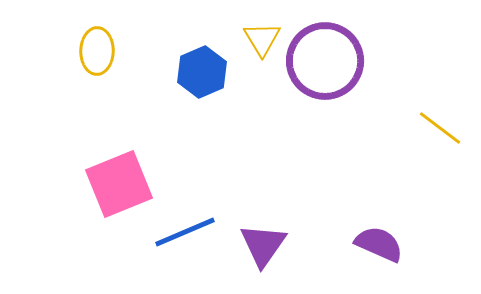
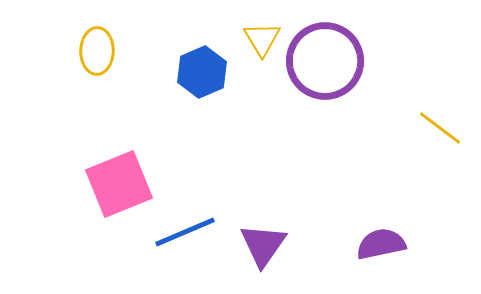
purple semicircle: moved 2 px right; rotated 36 degrees counterclockwise
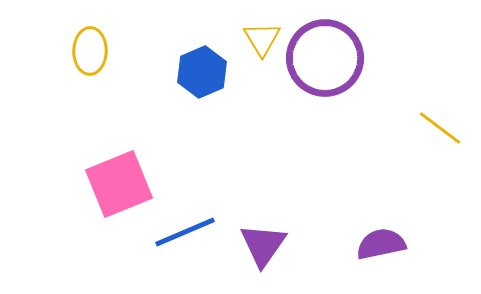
yellow ellipse: moved 7 px left
purple circle: moved 3 px up
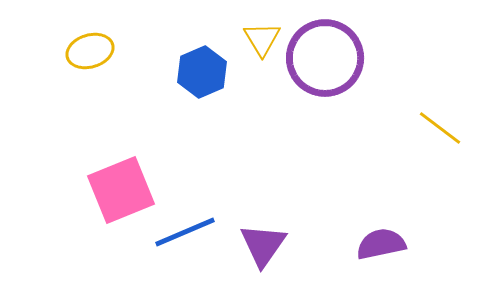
yellow ellipse: rotated 72 degrees clockwise
pink square: moved 2 px right, 6 px down
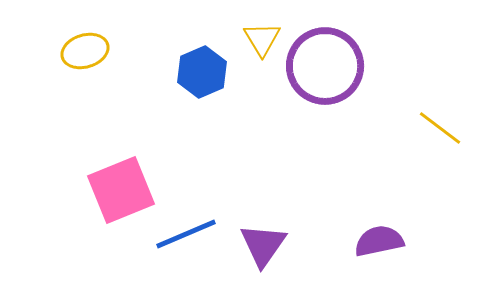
yellow ellipse: moved 5 px left
purple circle: moved 8 px down
blue line: moved 1 px right, 2 px down
purple semicircle: moved 2 px left, 3 px up
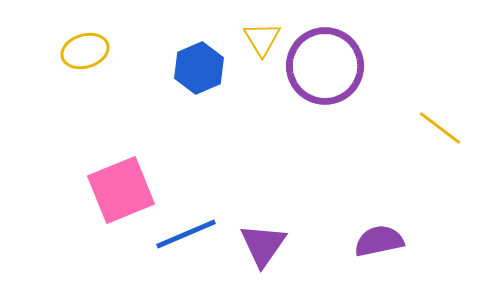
blue hexagon: moved 3 px left, 4 px up
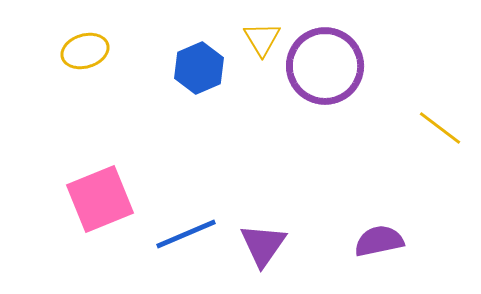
pink square: moved 21 px left, 9 px down
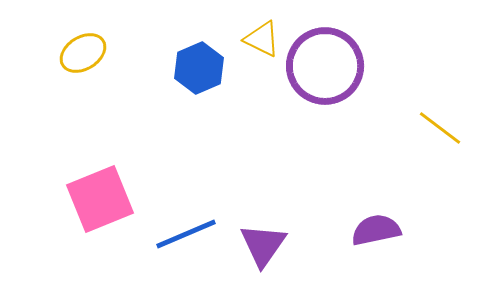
yellow triangle: rotated 33 degrees counterclockwise
yellow ellipse: moved 2 px left, 2 px down; rotated 15 degrees counterclockwise
purple semicircle: moved 3 px left, 11 px up
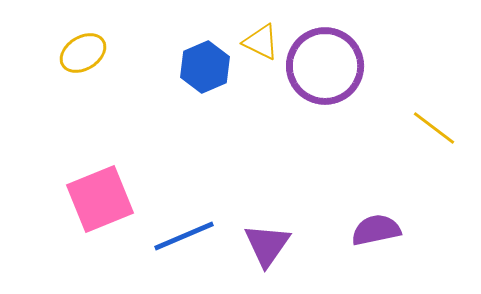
yellow triangle: moved 1 px left, 3 px down
blue hexagon: moved 6 px right, 1 px up
yellow line: moved 6 px left
blue line: moved 2 px left, 2 px down
purple triangle: moved 4 px right
